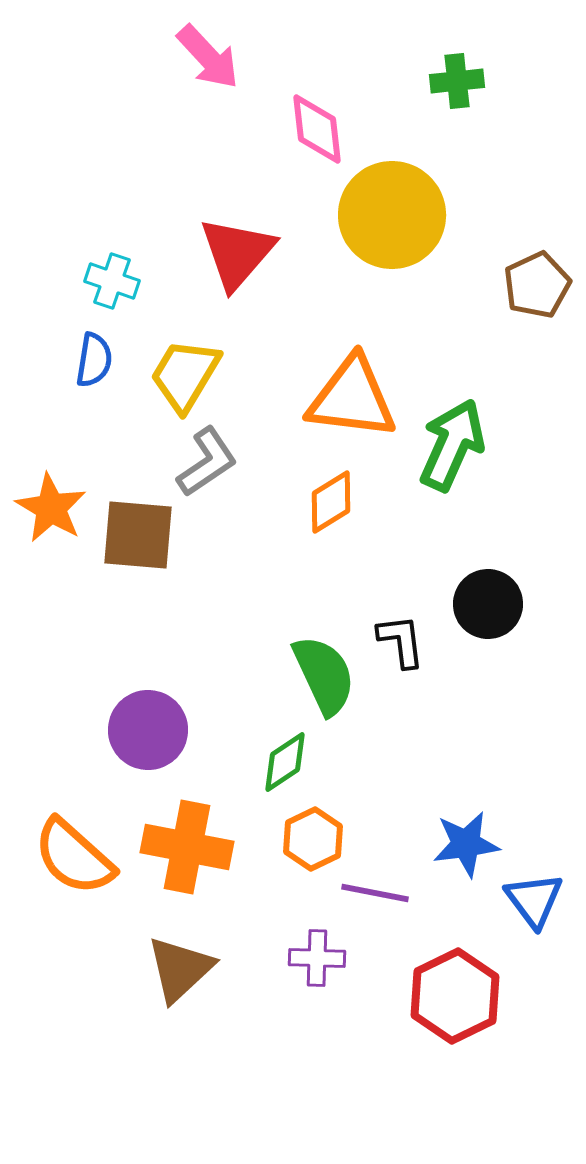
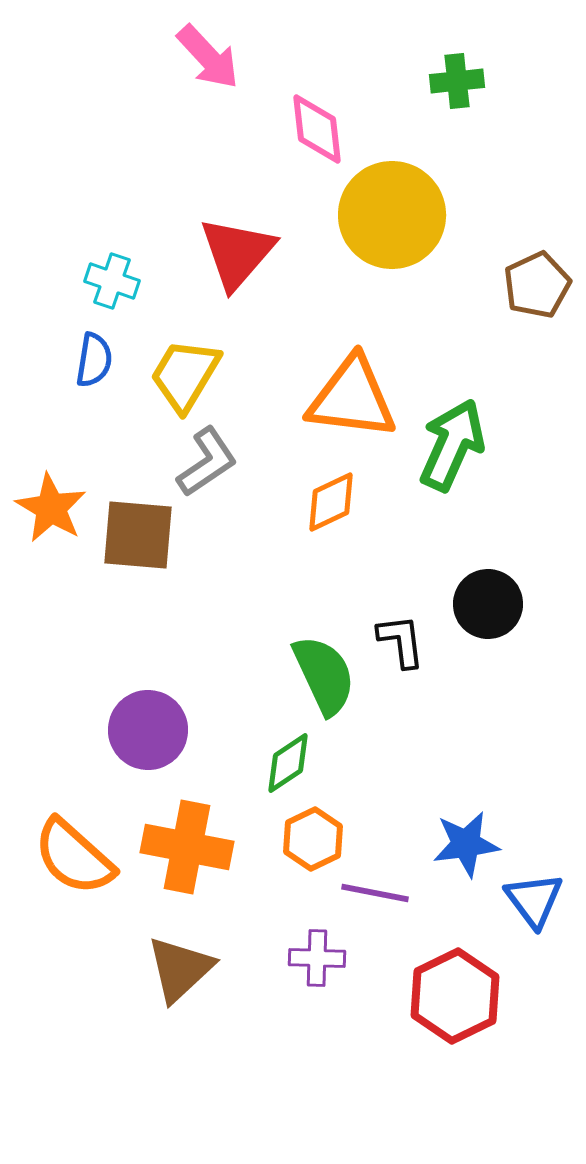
orange diamond: rotated 6 degrees clockwise
green diamond: moved 3 px right, 1 px down
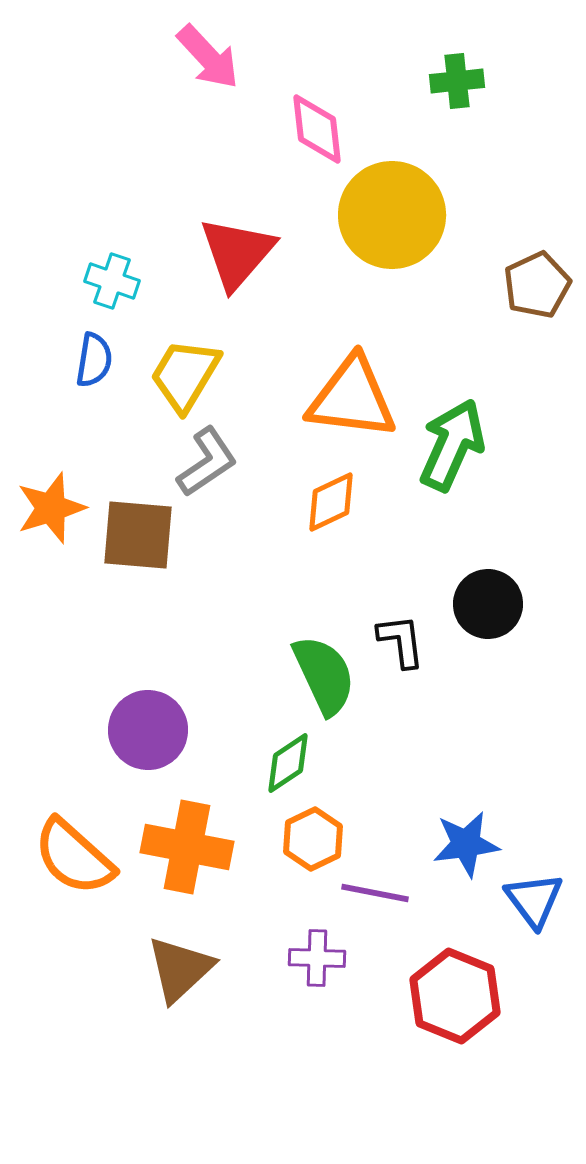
orange star: rotated 24 degrees clockwise
red hexagon: rotated 12 degrees counterclockwise
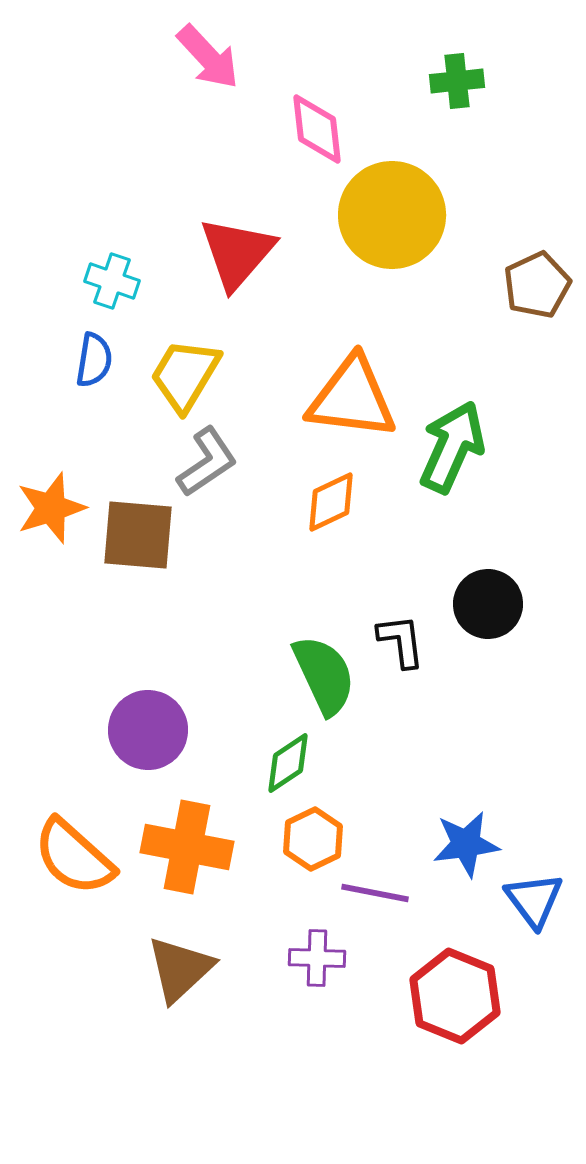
green arrow: moved 2 px down
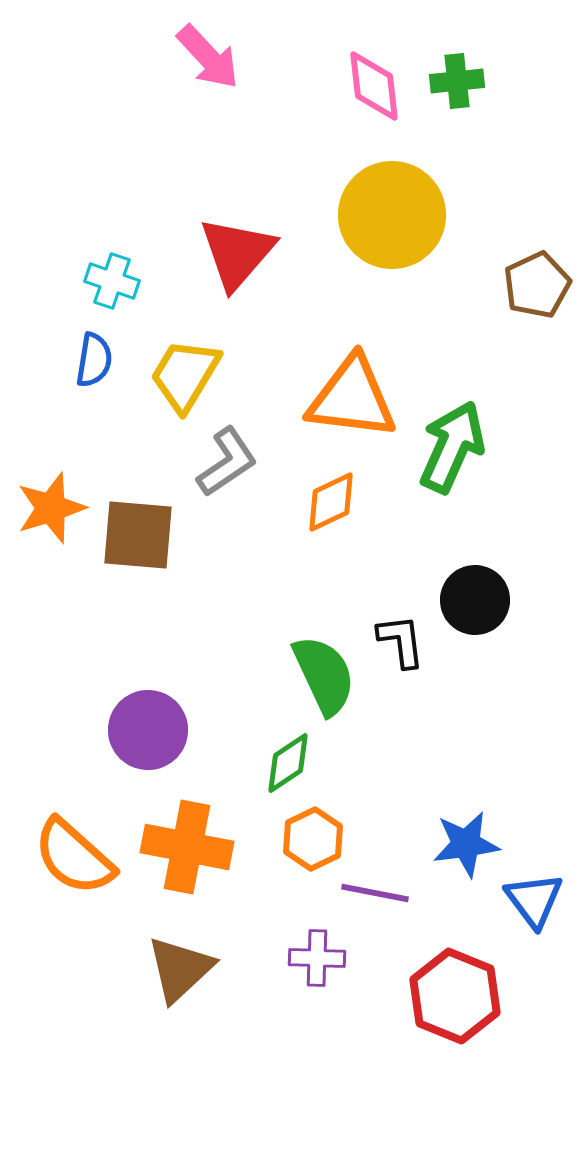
pink diamond: moved 57 px right, 43 px up
gray L-shape: moved 20 px right
black circle: moved 13 px left, 4 px up
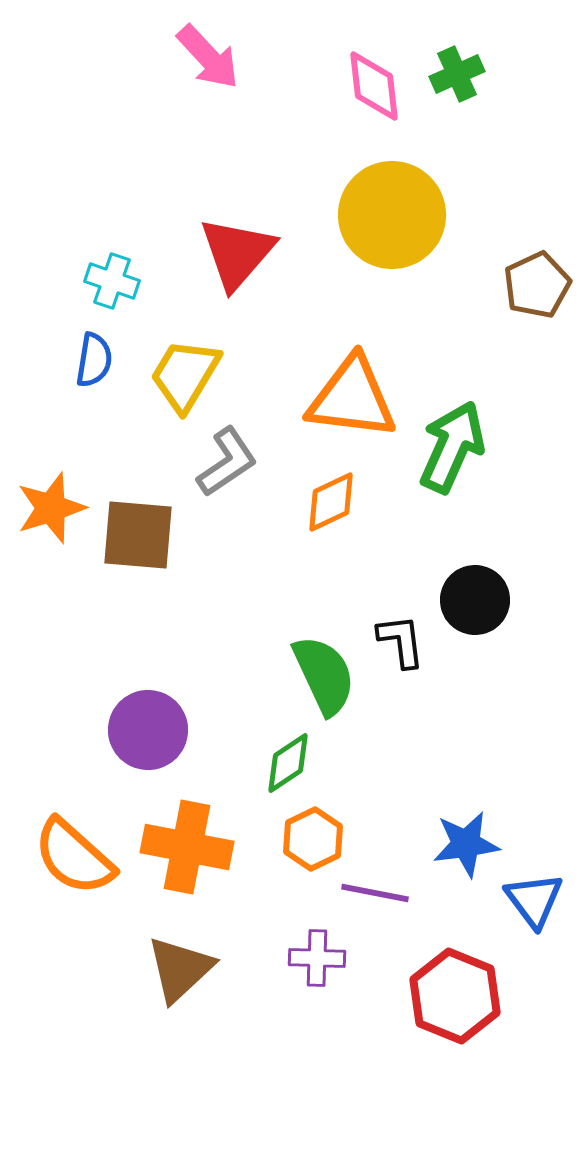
green cross: moved 7 px up; rotated 18 degrees counterclockwise
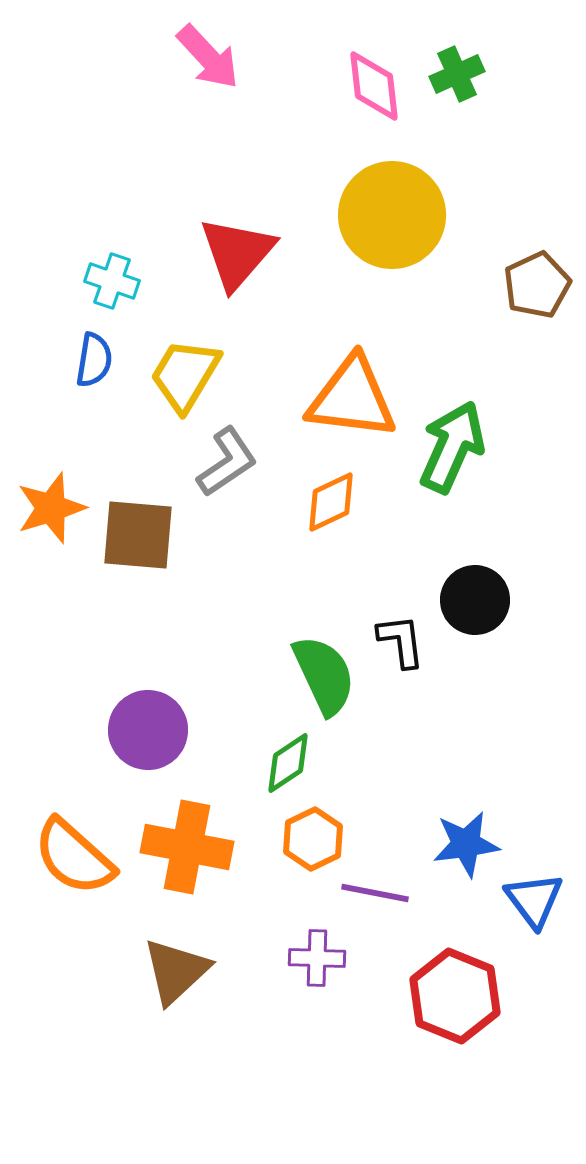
brown triangle: moved 4 px left, 2 px down
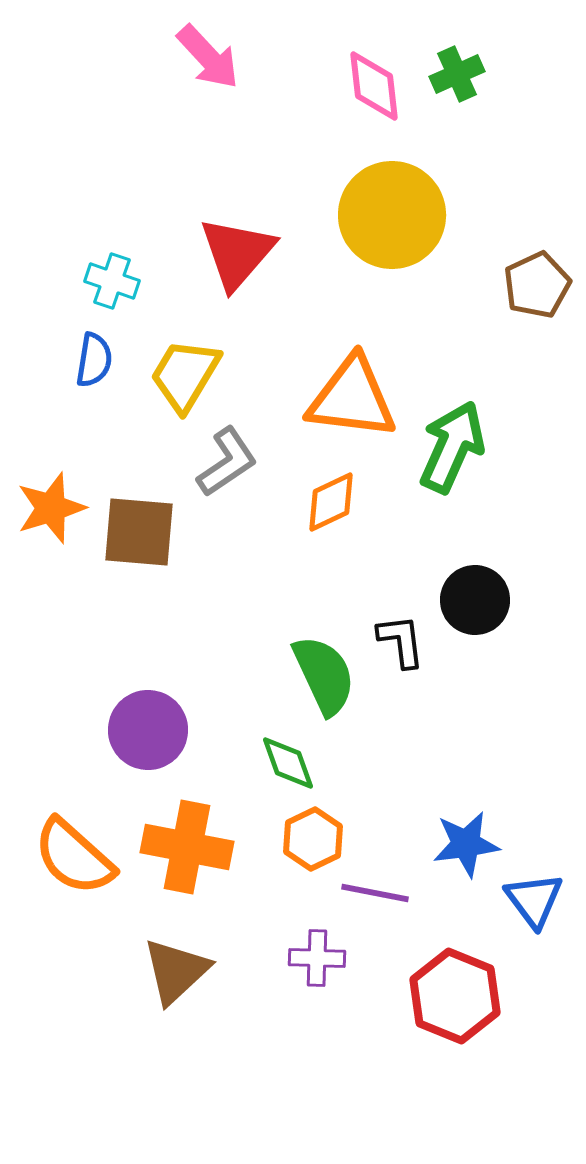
brown square: moved 1 px right, 3 px up
green diamond: rotated 76 degrees counterclockwise
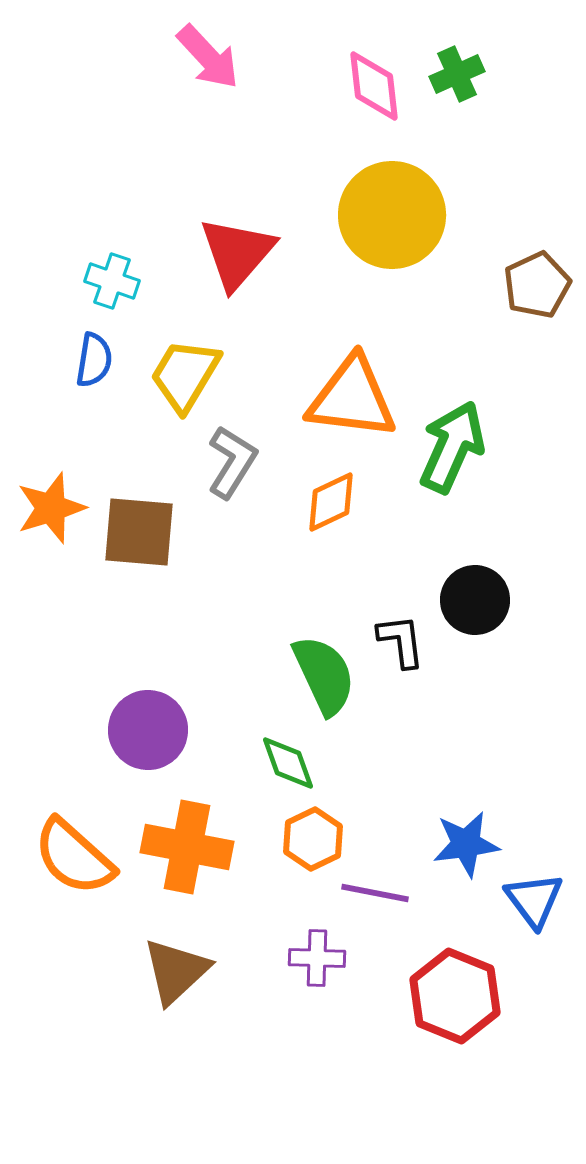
gray L-shape: moved 5 px right; rotated 24 degrees counterclockwise
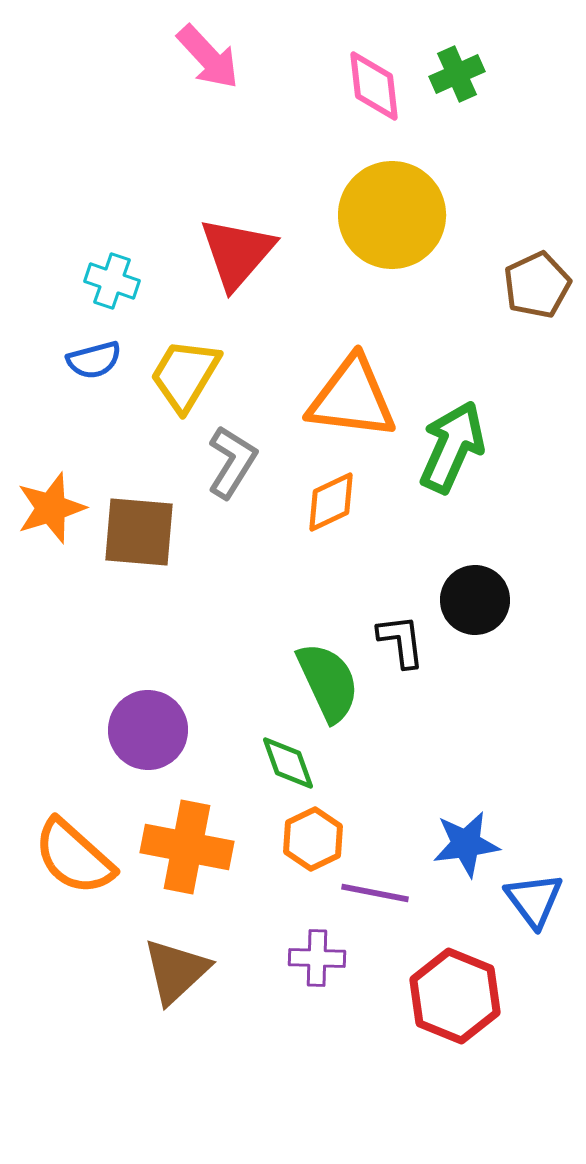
blue semicircle: rotated 66 degrees clockwise
green semicircle: moved 4 px right, 7 px down
